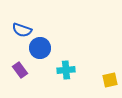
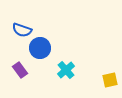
cyan cross: rotated 36 degrees counterclockwise
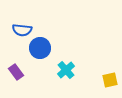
blue semicircle: rotated 12 degrees counterclockwise
purple rectangle: moved 4 px left, 2 px down
